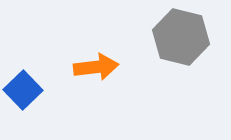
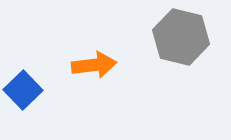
orange arrow: moved 2 px left, 2 px up
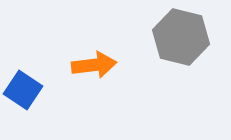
blue square: rotated 12 degrees counterclockwise
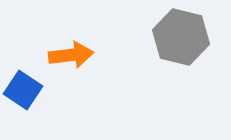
orange arrow: moved 23 px left, 10 px up
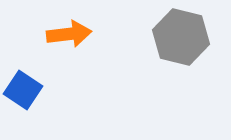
orange arrow: moved 2 px left, 21 px up
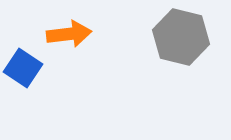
blue square: moved 22 px up
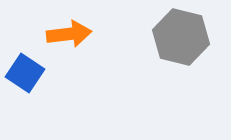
blue square: moved 2 px right, 5 px down
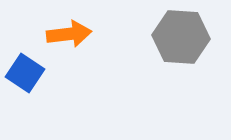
gray hexagon: rotated 10 degrees counterclockwise
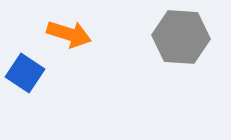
orange arrow: rotated 24 degrees clockwise
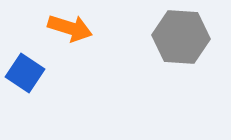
orange arrow: moved 1 px right, 6 px up
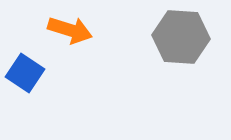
orange arrow: moved 2 px down
